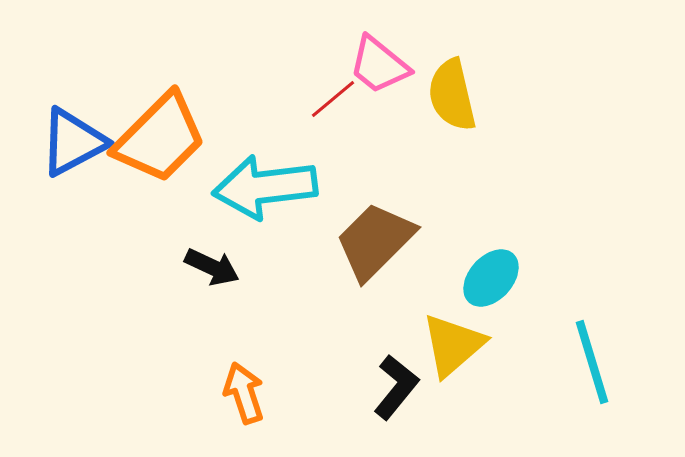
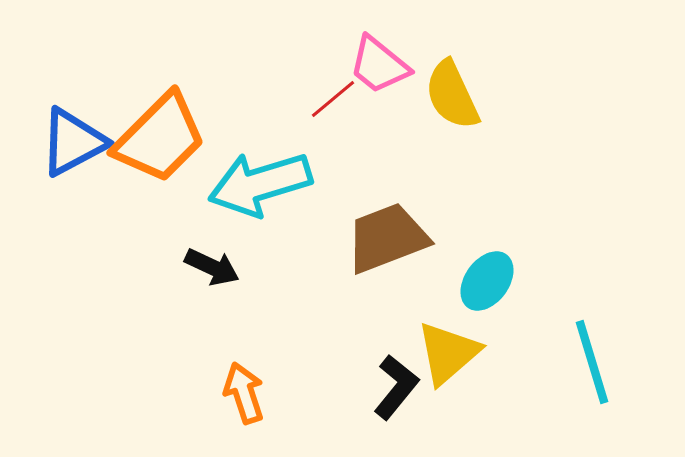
yellow semicircle: rotated 12 degrees counterclockwise
cyan arrow: moved 5 px left, 3 px up; rotated 10 degrees counterclockwise
brown trapezoid: moved 12 px right, 3 px up; rotated 24 degrees clockwise
cyan ellipse: moved 4 px left, 3 px down; rotated 6 degrees counterclockwise
yellow triangle: moved 5 px left, 8 px down
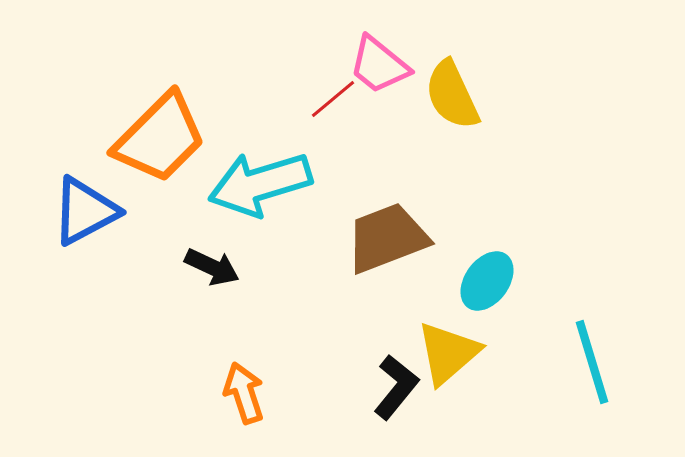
blue triangle: moved 12 px right, 69 px down
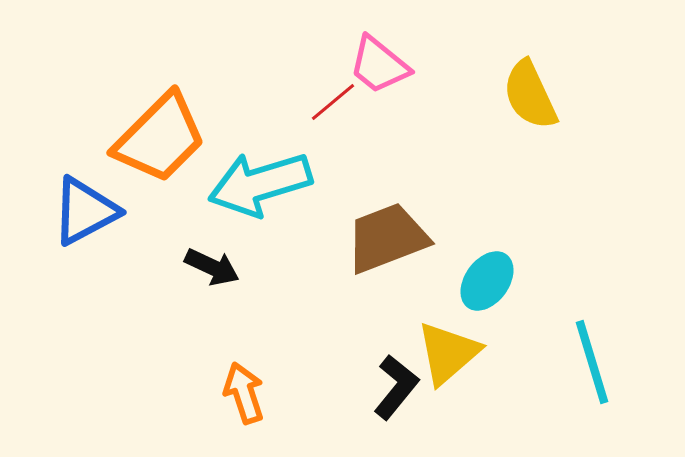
yellow semicircle: moved 78 px right
red line: moved 3 px down
